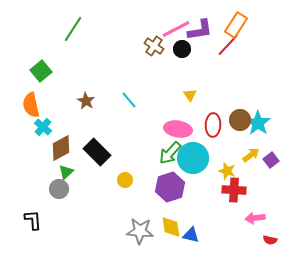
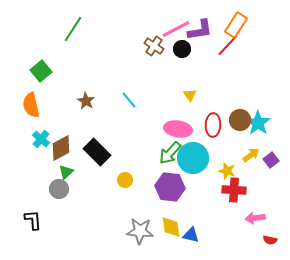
cyan cross: moved 2 px left, 12 px down
purple hexagon: rotated 24 degrees clockwise
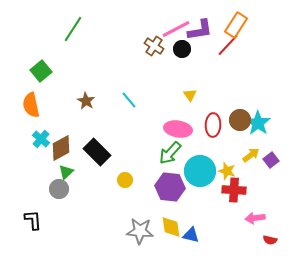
cyan circle: moved 7 px right, 13 px down
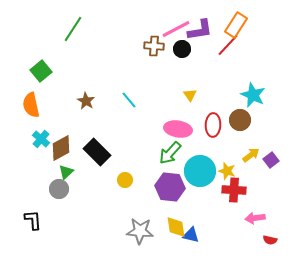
brown cross: rotated 30 degrees counterclockwise
cyan star: moved 5 px left, 28 px up; rotated 10 degrees counterclockwise
yellow diamond: moved 5 px right
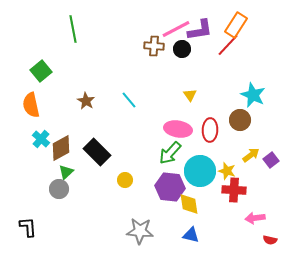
green line: rotated 44 degrees counterclockwise
red ellipse: moved 3 px left, 5 px down
black L-shape: moved 5 px left, 7 px down
yellow diamond: moved 13 px right, 23 px up
